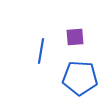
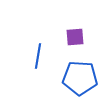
blue line: moved 3 px left, 5 px down
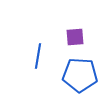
blue pentagon: moved 3 px up
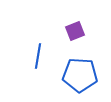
purple square: moved 6 px up; rotated 18 degrees counterclockwise
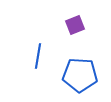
purple square: moved 6 px up
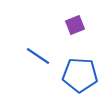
blue line: rotated 65 degrees counterclockwise
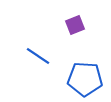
blue pentagon: moved 5 px right, 4 px down
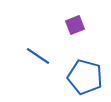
blue pentagon: moved 2 px up; rotated 12 degrees clockwise
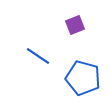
blue pentagon: moved 2 px left, 1 px down
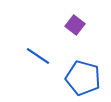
purple square: rotated 30 degrees counterclockwise
